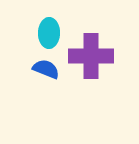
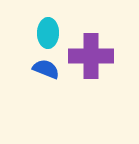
cyan ellipse: moved 1 px left
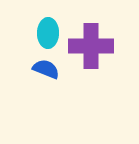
purple cross: moved 10 px up
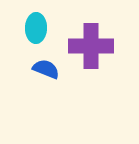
cyan ellipse: moved 12 px left, 5 px up
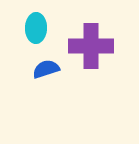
blue semicircle: rotated 40 degrees counterclockwise
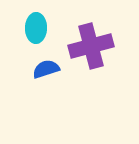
purple cross: rotated 15 degrees counterclockwise
